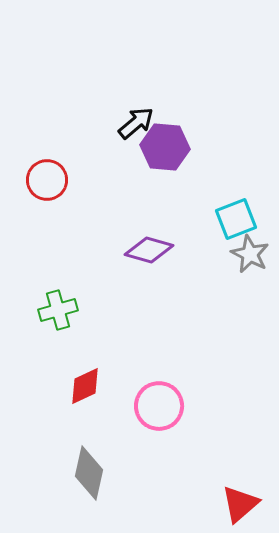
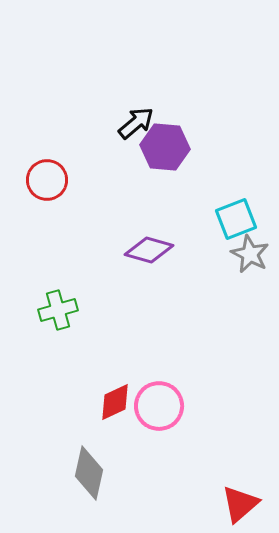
red diamond: moved 30 px right, 16 px down
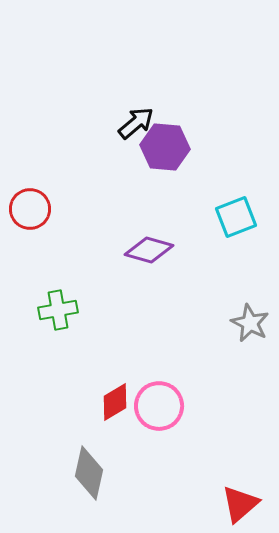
red circle: moved 17 px left, 29 px down
cyan square: moved 2 px up
gray star: moved 69 px down
green cross: rotated 6 degrees clockwise
red diamond: rotated 6 degrees counterclockwise
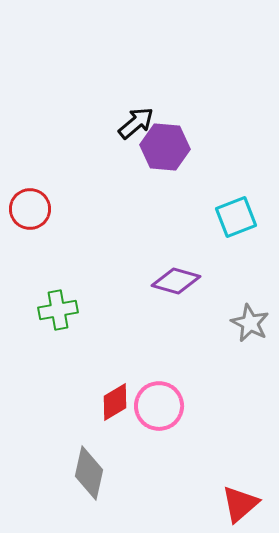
purple diamond: moved 27 px right, 31 px down
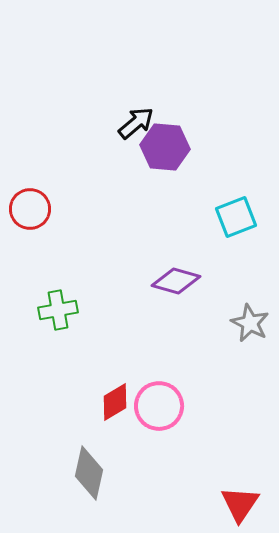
red triangle: rotated 15 degrees counterclockwise
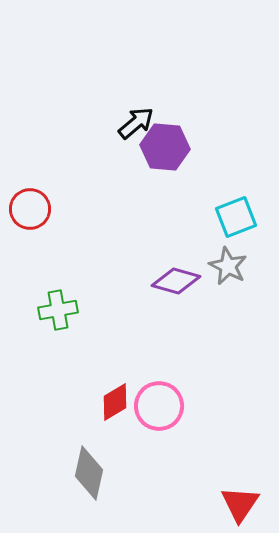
gray star: moved 22 px left, 57 px up
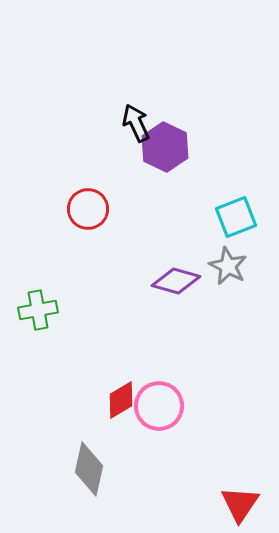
black arrow: rotated 75 degrees counterclockwise
purple hexagon: rotated 21 degrees clockwise
red circle: moved 58 px right
green cross: moved 20 px left
red diamond: moved 6 px right, 2 px up
gray diamond: moved 4 px up
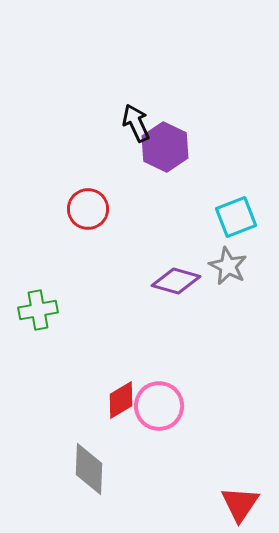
gray diamond: rotated 10 degrees counterclockwise
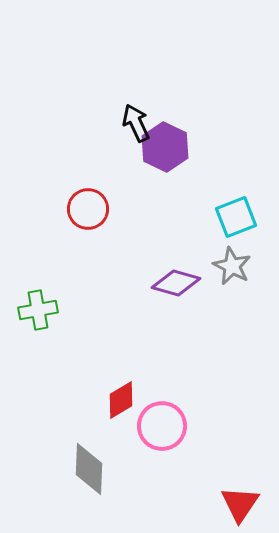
gray star: moved 4 px right
purple diamond: moved 2 px down
pink circle: moved 3 px right, 20 px down
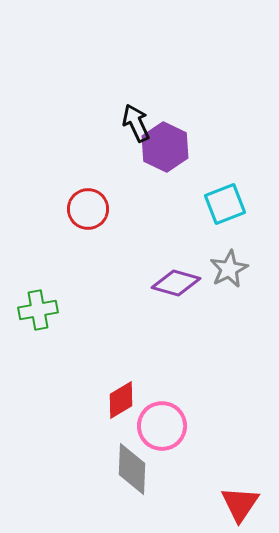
cyan square: moved 11 px left, 13 px up
gray star: moved 3 px left, 3 px down; rotated 18 degrees clockwise
gray diamond: moved 43 px right
